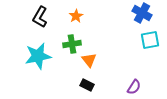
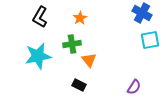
orange star: moved 4 px right, 2 px down
black rectangle: moved 8 px left
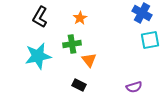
purple semicircle: rotated 42 degrees clockwise
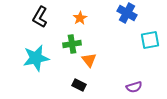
blue cross: moved 15 px left
cyan star: moved 2 px left, 2 px down
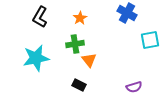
green cross: moved 3 px right
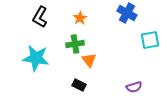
cyan star: rotated 20 degrees clockwise
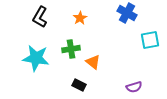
green cross: moved 4 px left, 5 px down
orange triangle: moved 4 px right, 2 px down; rotated 14 degrees counterclockwise
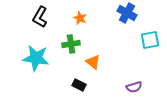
orange star: rotated 16 degrees counterclockwise
green cross: moved 5 px up
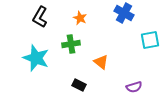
blue cross: moved 3 px left
cyan star: rotated 12 degrees clockwise
orange triangle: moved 8 px right
